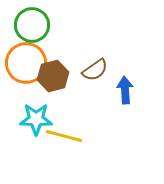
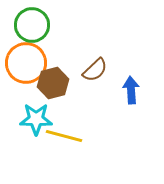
brown semicircle: rotated 8 degrees counterclockwise
brown hexagon: moved 7 px down
blue arrow: moved 6 px right
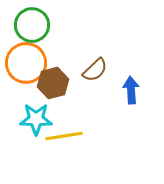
yellow line: rotated 24 degrees counterclockwise
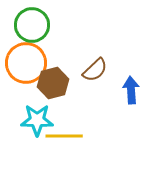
cyan star: moved 1 px right, 1 px down
yellow line: rotated 9 degrees clockwise
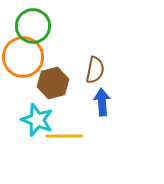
green circle: moved 1 px right, 1 px down
orange circle: moved 3 px left, 6 px up
brown semicircle: rotated 36 degrees counterclockwise
blue arrow: moved 29 px left, 12 px down
cyan star: rotated 20 degrees clockwise
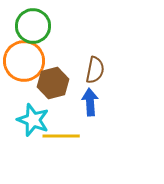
orange circle: moved 1 px right, 4 px down
blue arrow: moved 12 px left
cyan star: moved 4 px left
yellow line: moved 3 px left
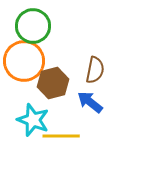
blue arrow: rotated 48 degrees counterclockwise
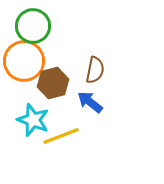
yellow line: rotated 21 degrees counterclockwise
